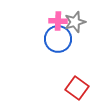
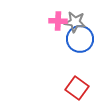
gray star: rotated 25 degrees clockwise
blue circle: moved 22 px right
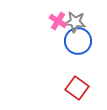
pink cross: rotated 30 degrees clockwise
blue circle: moved 2 px left, 2 px down
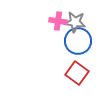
pink cross: rotated 24 degrees counterclockwise
red square: moved 15 px up
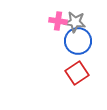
red square: rotated 20 degrees clockwise
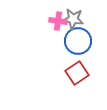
gray star: moved 2 px left, 3 px up
